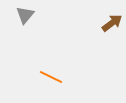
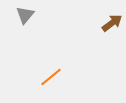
orange line: rotated 65 degrees counterclockwise
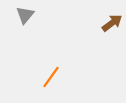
orange line: rotated 15 degrees counterclockwise
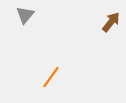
brown arrow: moved 1 px left, 1 px up; rotated 15 degrees counterclockwise
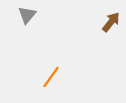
gray triangle: moved 2 px right
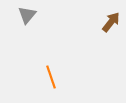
orange line: rotated 55 degrees counterclockwise
